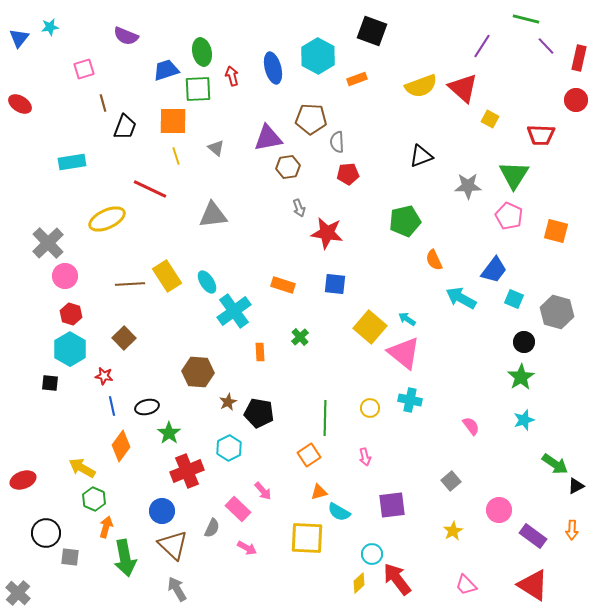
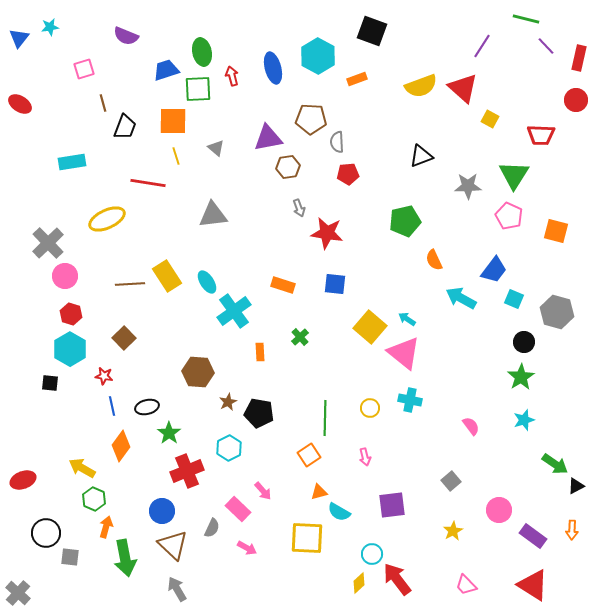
red line at (150, 189): moved 2 px left, 6 px up; rotated 16 degrees counterclockwise
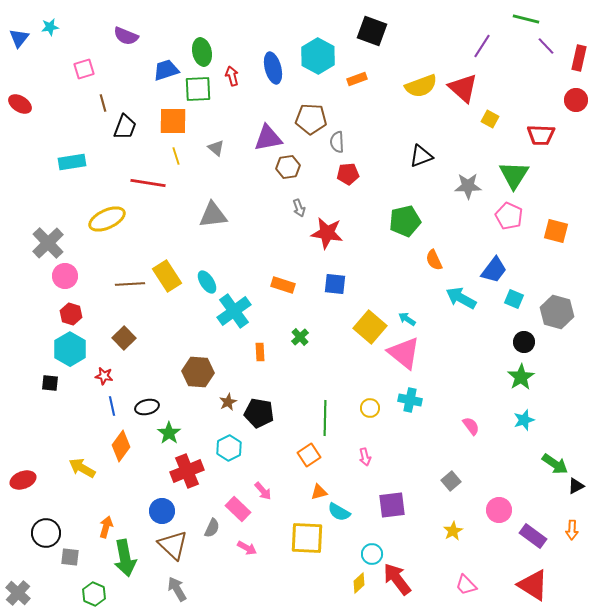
green hexagon at (94, 499): moved 95 px down
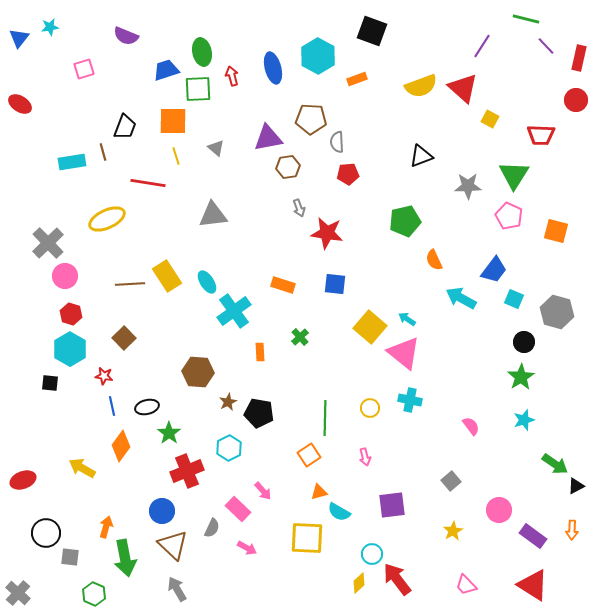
brown line at (103, 103): moved 49 px down
